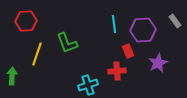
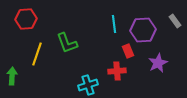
red hexagon: moved 2 px up
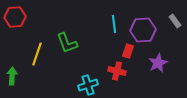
red hexagon: moved 11 px left, 2 px up
red rectangle: rotated 40 degrees clockwise
red cross: rotated 18 degrees clockwise
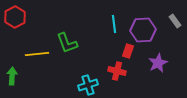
red hexagon: rotated 25 degrees counterclockwise
yellow line: rotated 65 degrees clockwise
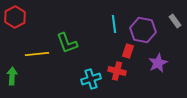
purple hexagon: rotated 15 degrees clockwise
cyan cross: moved 3 px right, 6 px up
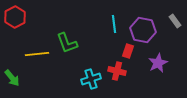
green arrow: moved 2 px down; rotated 138 degrees clockwise
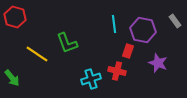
red hexagon: rotated 15 degrees counterclockwise
yellow line: rotated 40 degrees clockwise
purple star: rotated 24 degrees counterclockwise
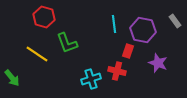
red hexagon: moved 29 px right
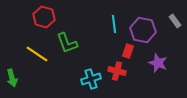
green arrow: rotated 24 degrees clockwise
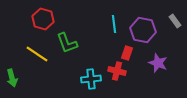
red hexagon: moved 1 px left, 2 px down
red rectangle: moved 1 px left, 2 px down
cyan cross: rotated 12 degrees clockwise
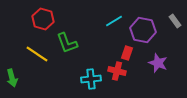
cyan line: moved 3 px up; rotated 66 degrees clockwise
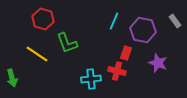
cyan line: rotated 36 degrees counterclockwise
red rectangle: moved 1 px left
